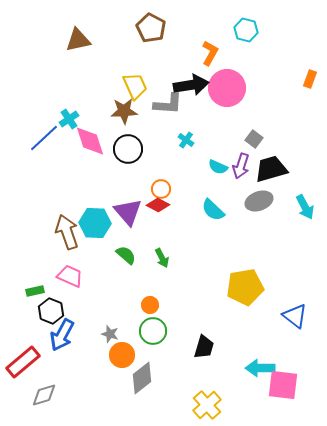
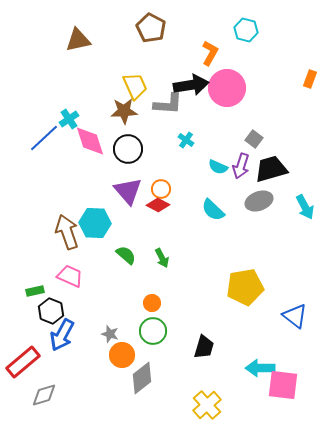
purple triangle at (128, 212): moved 21 px up
orange circle at (150, 305): moved 2 px right, 2 px up
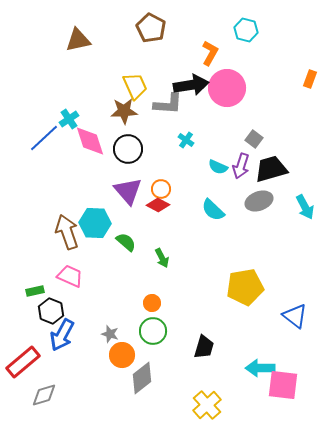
green semicircle at (126, 255): moved 13 px up
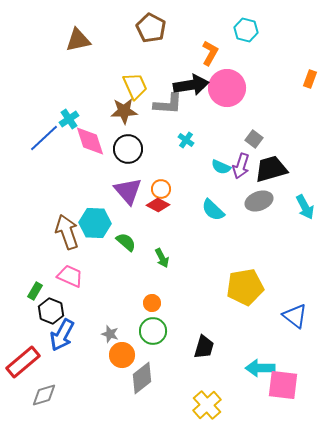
cyan semicircle at (218, 167): moved 3 px right
green rectangle at (35, 291): rotated 48 degrees counterclockwise
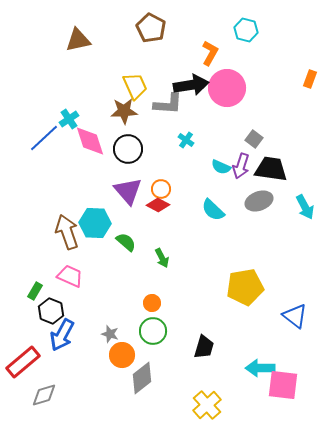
black trapezoid at (271, 169): rotated 24 degrees clockwise
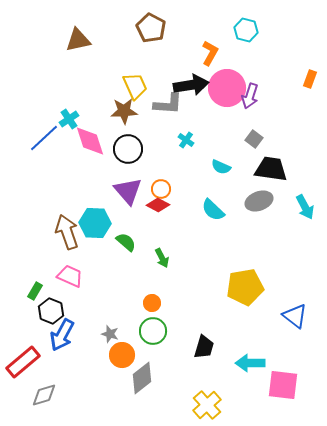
purple arrow at (241, 166): moved 9 px right, 70 px up
cyan arrow at (260, 368): moved 10 px left, 5 px up
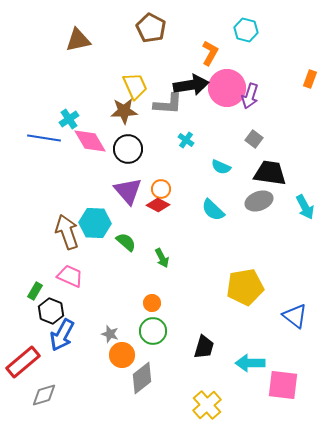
blue line at (44, 138): rotated 52 degrees clockwise
pink diamond at (90, 141): rotated 12 degrees counterclockwise
black trapezoid at (271, 169): moved 1 px left, 4 px down
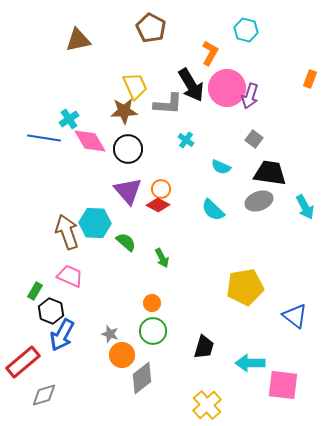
black arrow at (191, 85): rotated 68 degrees clockwise
